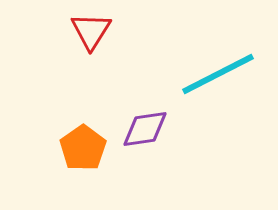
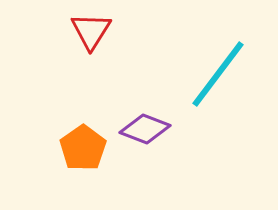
cyan line: rotated 26 degrees counterclockwise
purple diamond: rotated 30 degrees clockwise
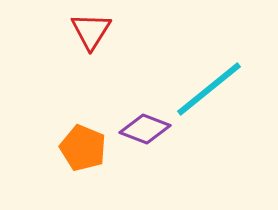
cyan line: moved 9 px left, 15 px down; rotated 14 degrees clockwise
orange pentagon: rotated 15 degrees counterclockwise
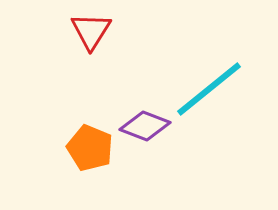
purple diamond: moved 3 px up
orange pentagon: moved 7 px right
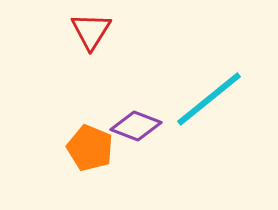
cyan line: moved 10 px down
purple diamond: moved 9 px left
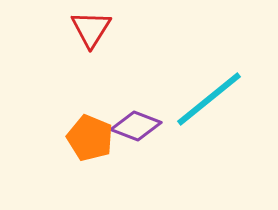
red triangle: moved 2 px up
orange pentagon: moved 10 px up
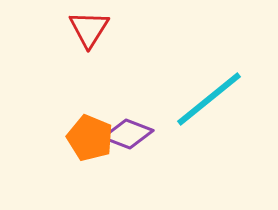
red triangle: moved 2 px left
purple diamond: moved 8 px left, 8 px down
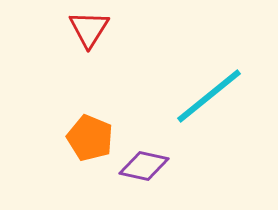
cyan line: moved 3 px up
purple diamond: moved 16 px right, 32 px down; rotated 9 degrees counterclockwise
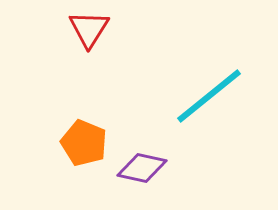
orange pentagon: moved 6 px left, 5 px down
purple diamond: moved 2 px left, 2 px down
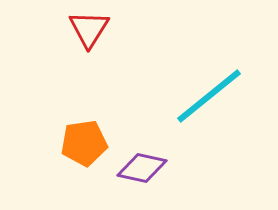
orange pentagon: rotated 30 degrees counterclockwise
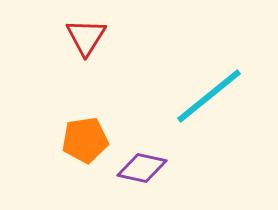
red triangle: moved 3 px left, 8 px down
orange pentagon: moved 1 px right, 3 px up
